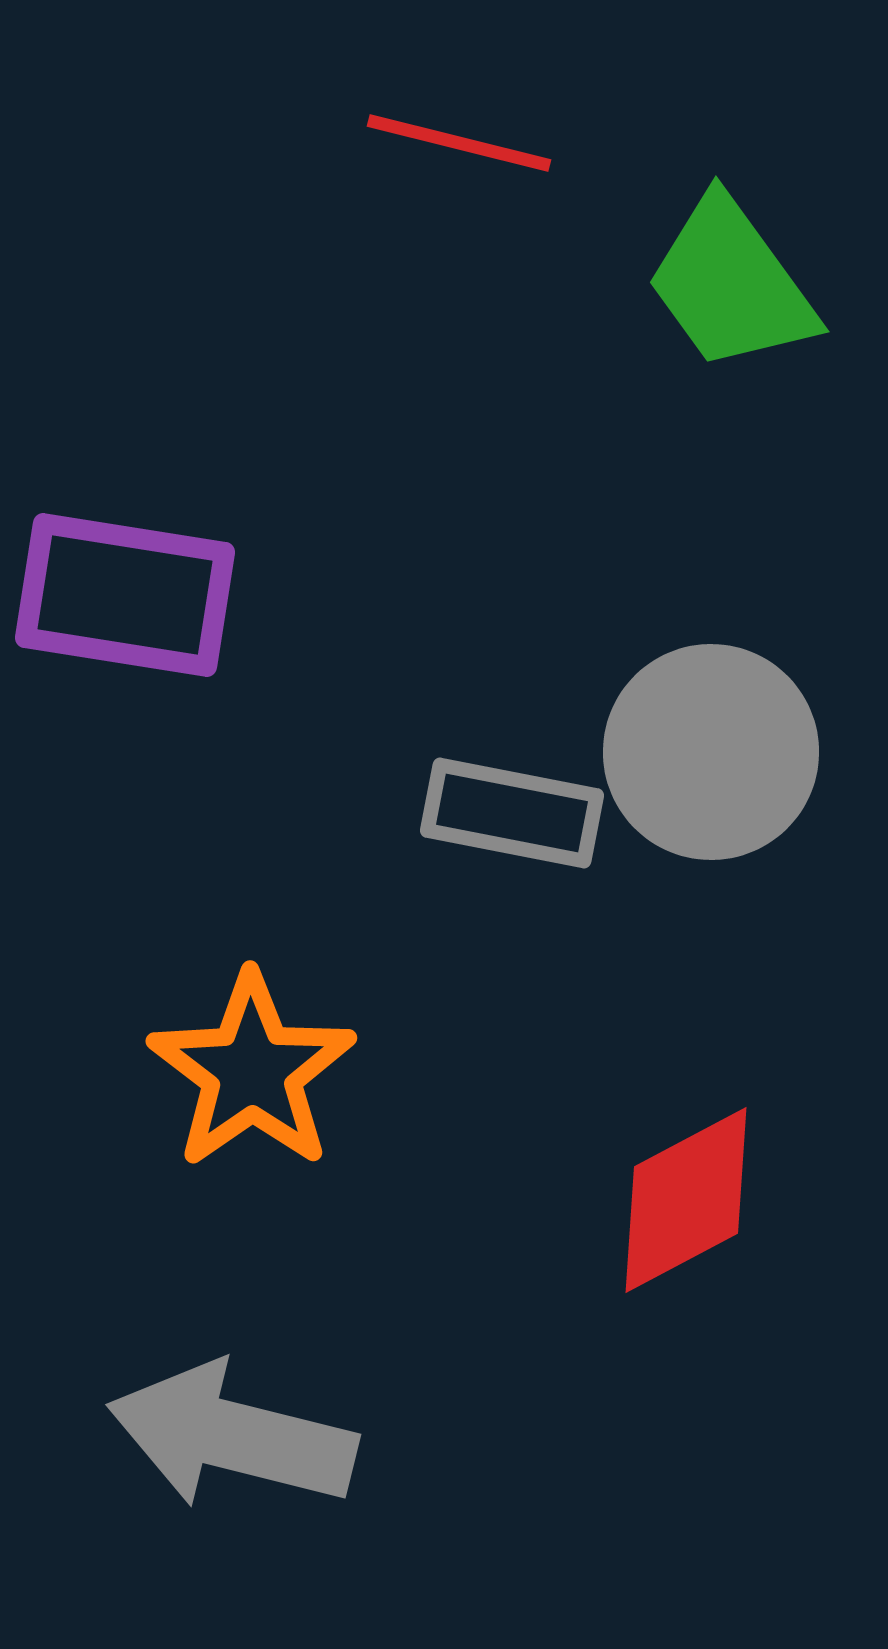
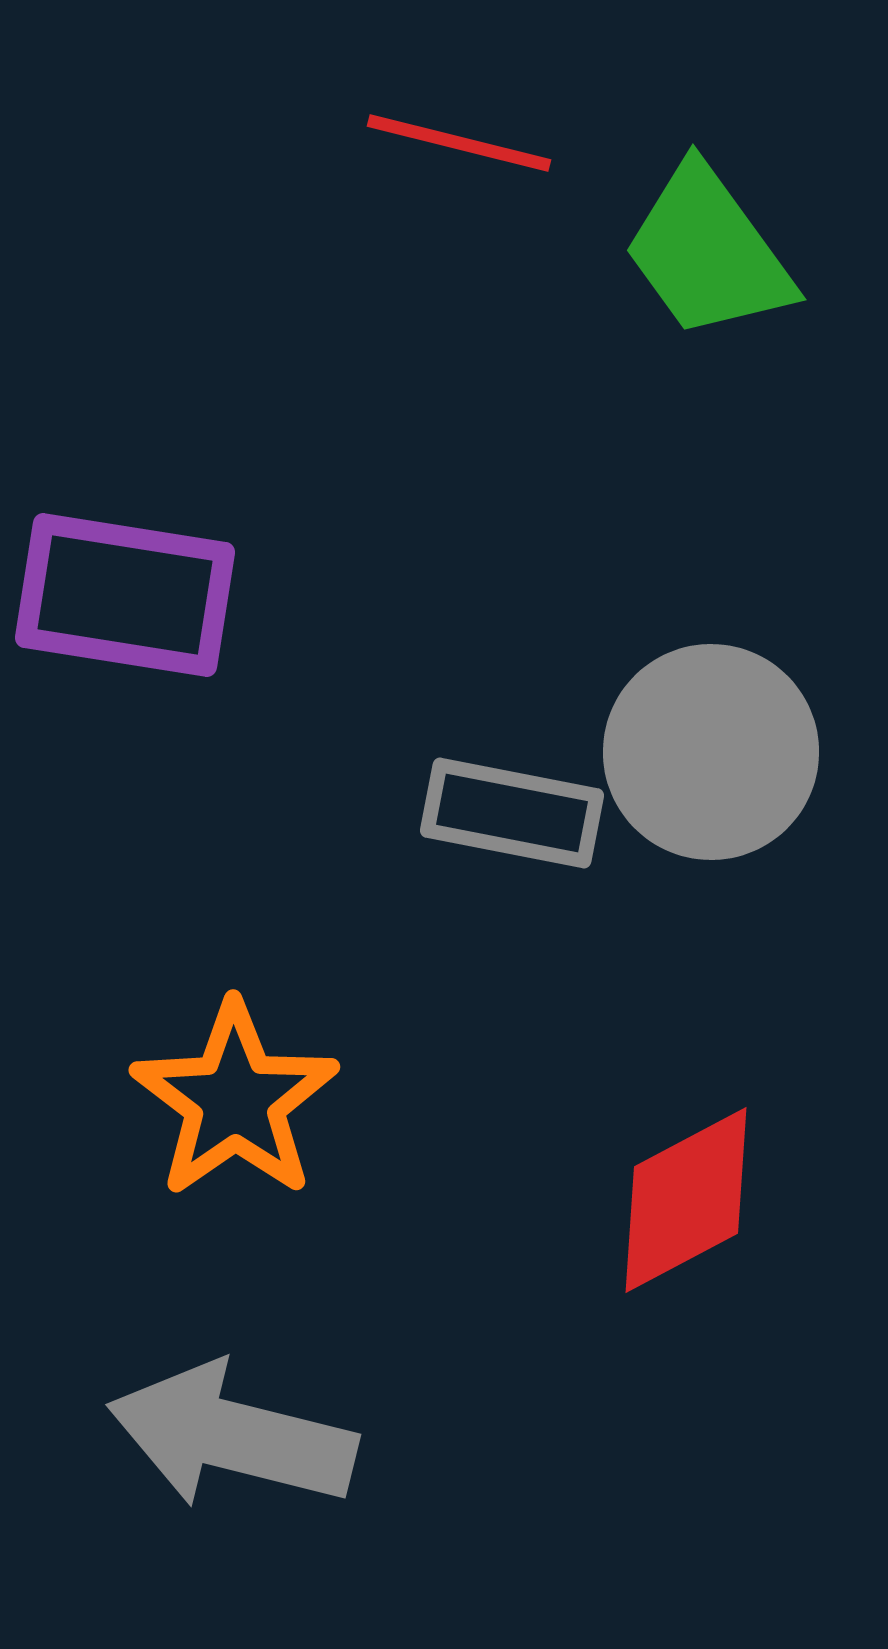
green trapezoid: moved 23 px left, 32 px up
orange star: moved 17 px left, 29 px down
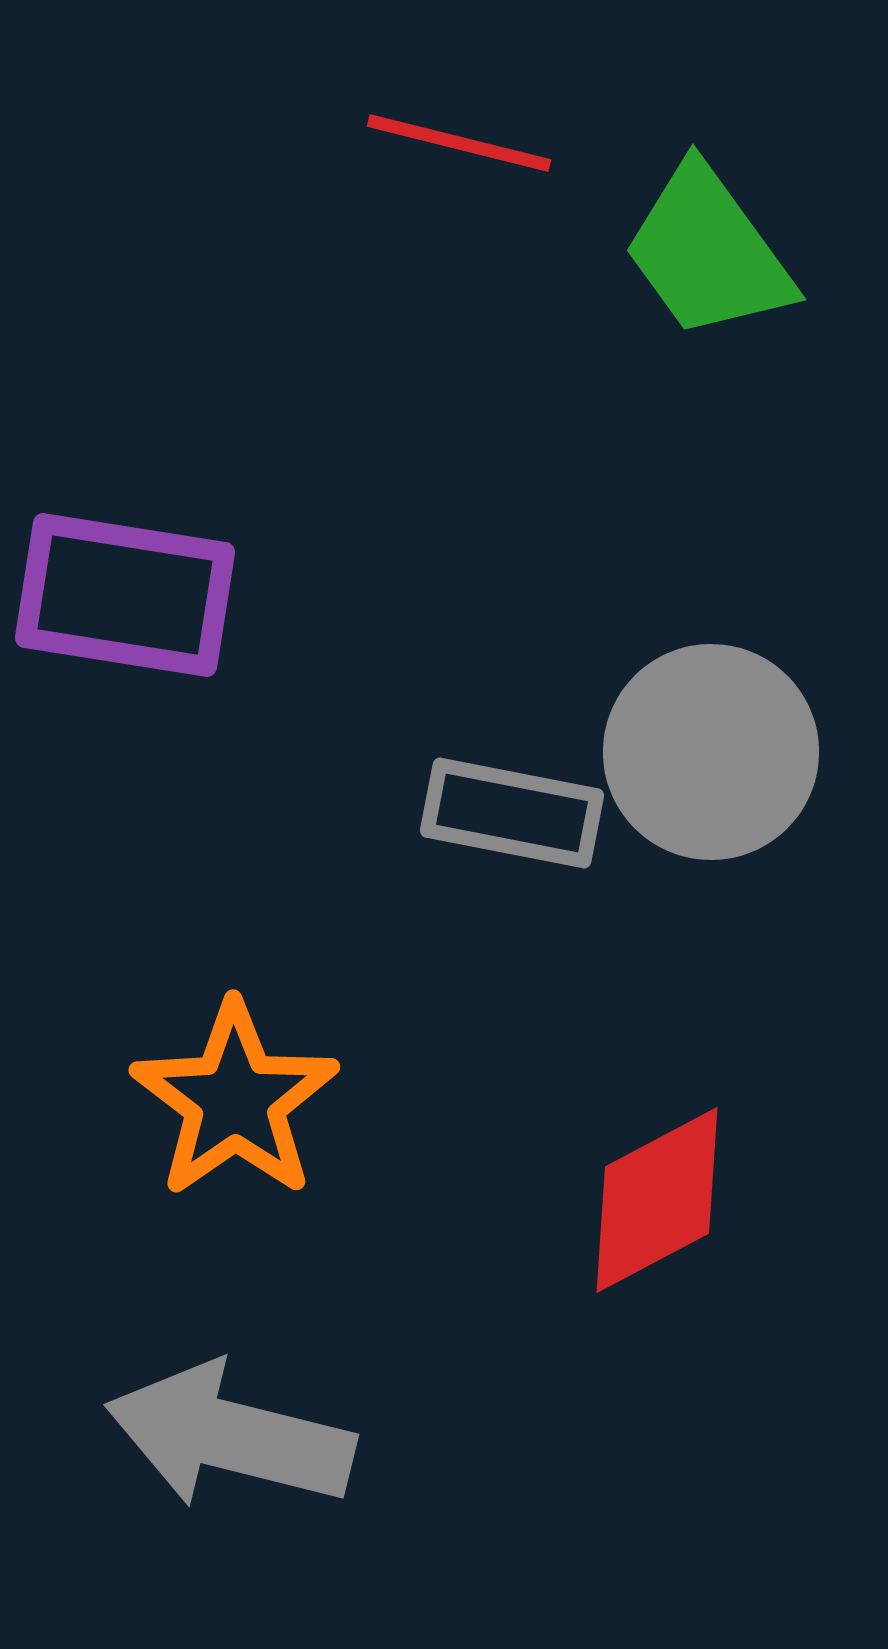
red diamond: moved 29 px left
gray arrow: moved 2 px left
